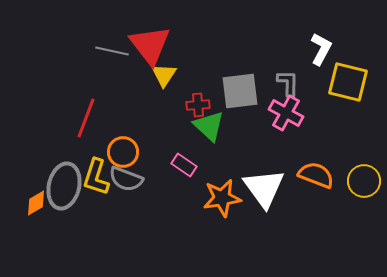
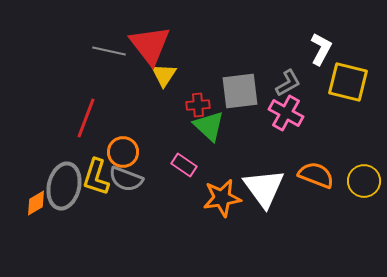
gray line: moved 3 px left
gray L-shape: rotated 60 degrees clockwise
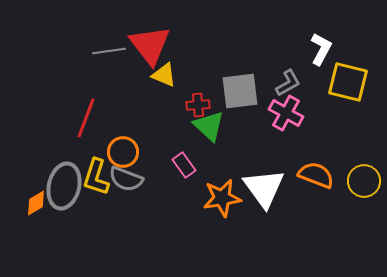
gray line: rotated 20 degrees counterclockwise
yellow triangle: rotated 40 degrees counterclockwise
pink rectangle: rotated 20 degrees clockwise
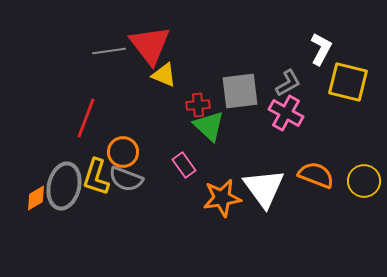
orange diamond: moved 5 px up
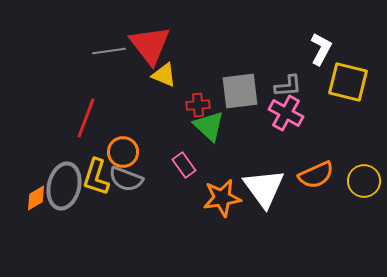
gray L-shape: moved 3 px down; rotated 24 degrees clockwise
orange semicircle: rotated 135 degrees clockwise
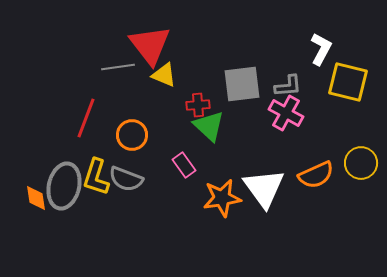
gray line: moved 9 px right, 16 px down
gray square: moved 2 px right, 7 px up
orange circle: moved 9 px right, 17 px up
yellow circle: moved 3 px left, 18 px up
orange diamond: rotated 68 degrees counterclockwise
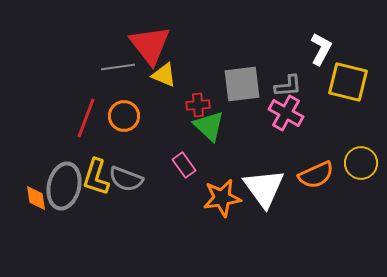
orange circle: moved 8 px left, 19 px up
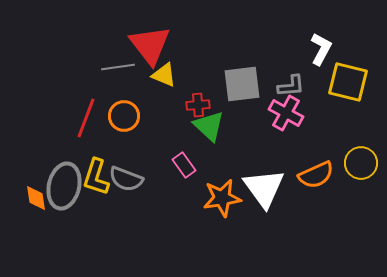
gray L-shape: moved 3 px right
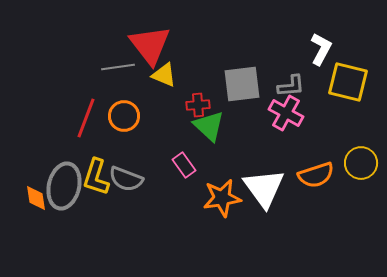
orange semicircle: rotated 6 degrees clockwise
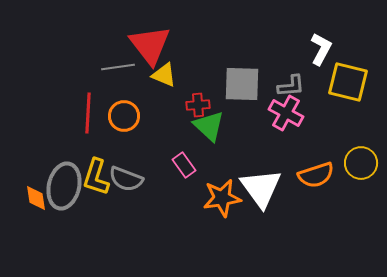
gray square: rotated 9 degrees clockwise
red line: moved 2 px right, 5 px up; rotated 18 degrees counterclockwise
white triangle: moved 3 px left
